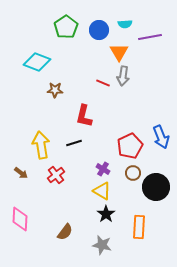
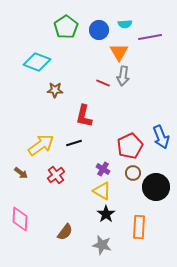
yellow arrow: rotated 64 degrees clockwise
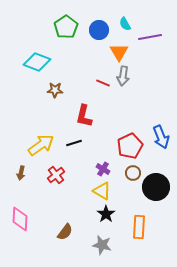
cyan semicircle: rotated 64 degrees clockwise
brown arrow: rotated 64 degrees clockwise
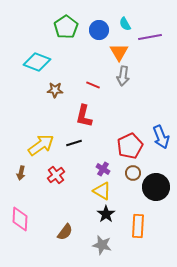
red line: moved 10 px left, 2 px down
orange rectangle: moved 1 px left, 1 px up
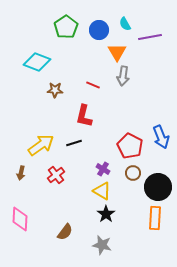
orange triangle: moved 2 px left
red pentagon: rotated 20 degrees counterclockwise
black circle: moved 2 px right
orange rectangle: moved 17 px right, 8 px up
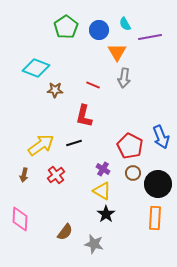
cyan diamond: moved 1 px left, 6 px down
gray arrow: moved 1 px right, 2 px down
brown arrow: moved 3 px right, 2 px down
black circle: moved 3 px up
gray star: moved 8 px left, 1 px up
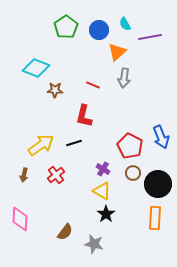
orange triangle: rotated 18 degrees clockwise
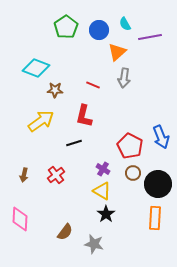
yellow arrow: moved 24 px up
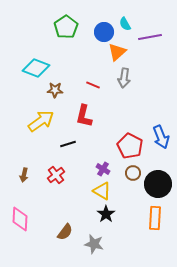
blue circle: moved 5 px right, 2 px down
black line: moved 6 px left, 1 px down
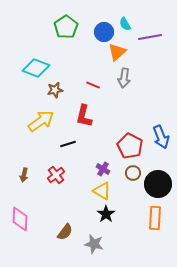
brown star: rotated 14 degrees counterclockwise
